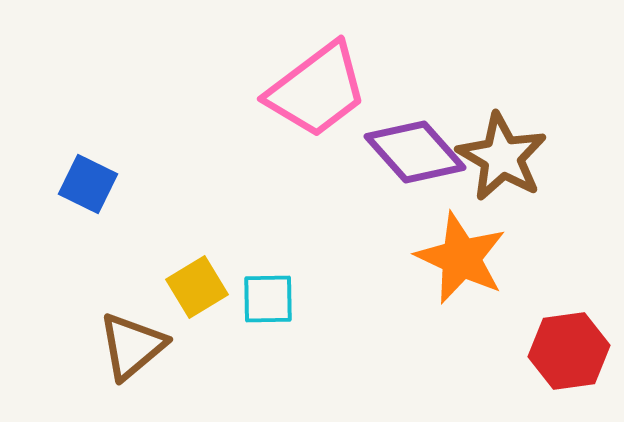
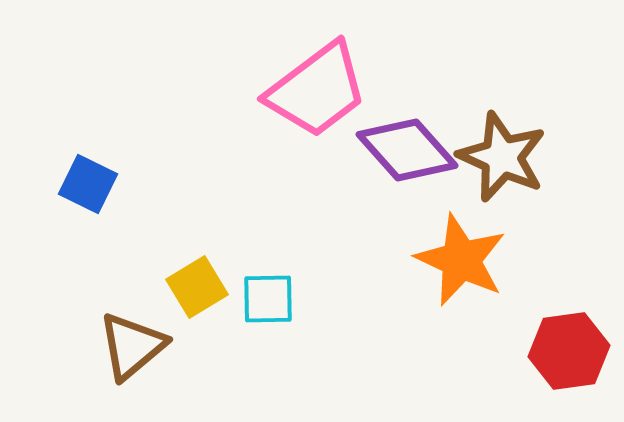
purple diamond: moved 8 px left, 2 px up
brown star: rotated 6 degrees counterclockwise
orange star: moved 2 px down
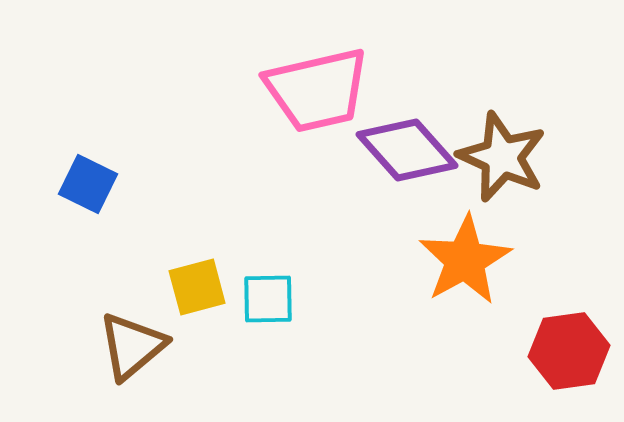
pink trapezoid: rotated 24 degrees clockwise
orange star: moved 4 px right; rotated 18 degrees clockwise
yellow square: rotated 16 degrees clockwise
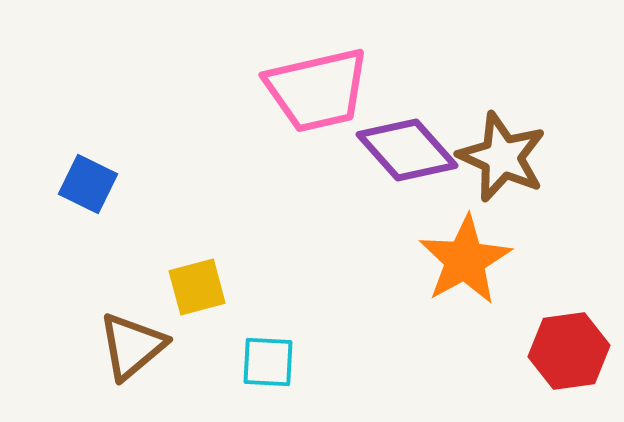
cyan square: moved 63 px down; rotated 4 degrees clockwise
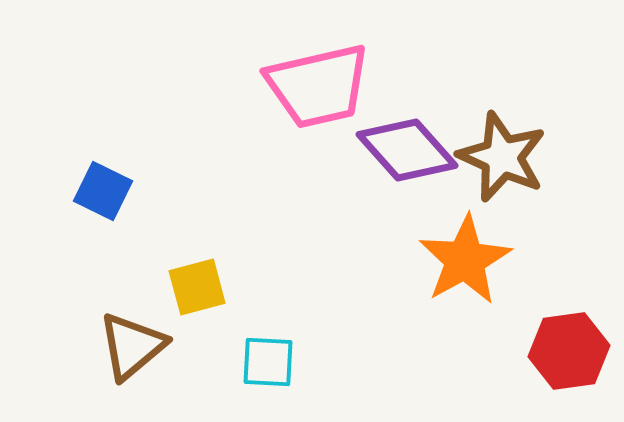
pink trapezoid: moved 1 px right, 4 px up
blue square: moved 15 px right, 7 px down
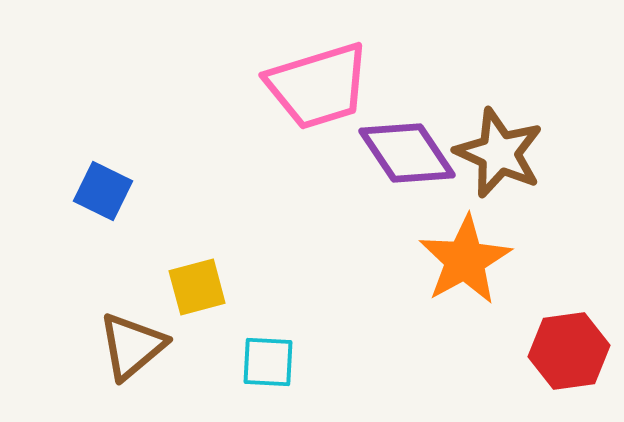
pink trapezoid: rotated 4 degrees counterclockwise
purple diamond: moved 3 px down; rotated 8 degrees clockwise
brown star: moved 3 px left, 4 px up
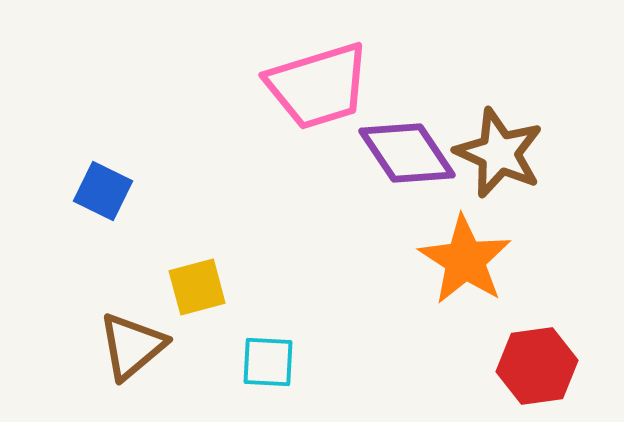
orange star: rotated 10 degrees counterclockwise
red hexagon: moved 32 px left, 15 px down
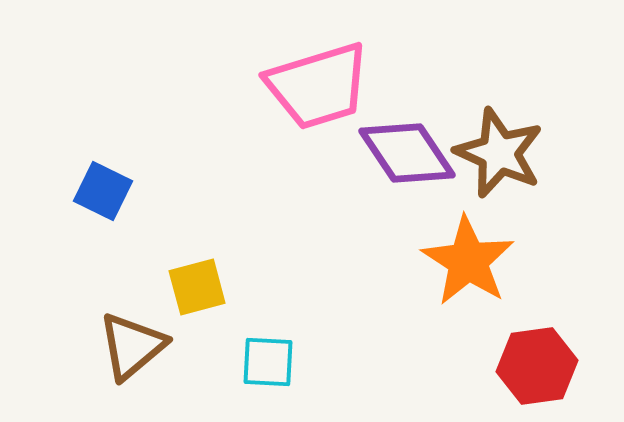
orange star: moved 3 px right, 1 px down
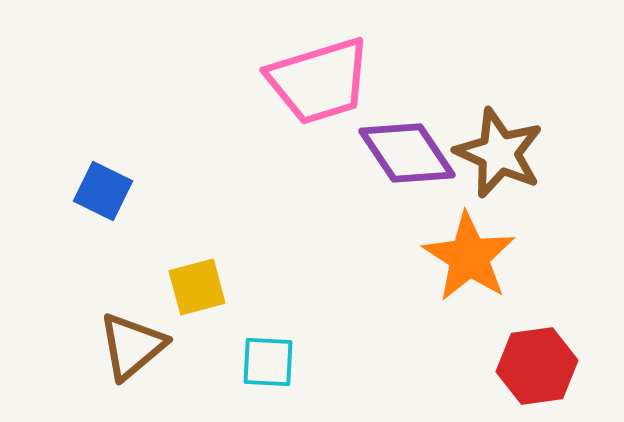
pink trapezoid: moved 1 px right, 5 px up
orange star: moved 1 px right, 4 px up
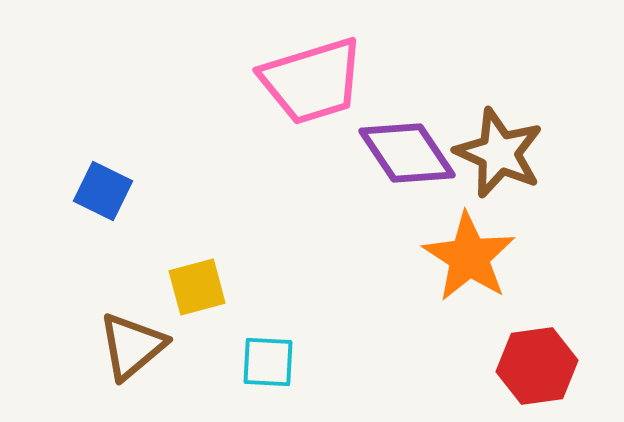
pink trapezoid: moved 7 px left
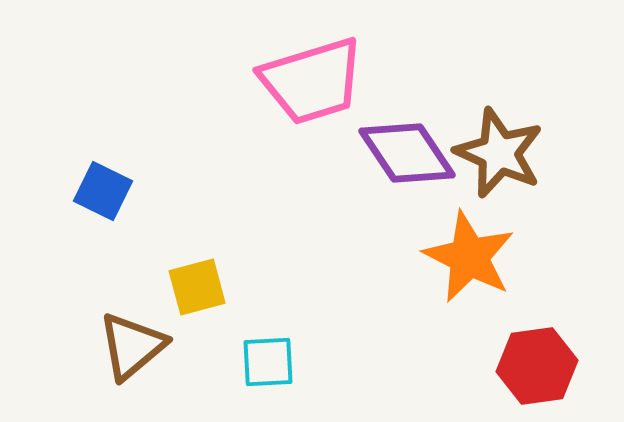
orange star: rotated 6 degrees counterclockwise
cyan square: rotated 6 degrees counterclockwise
